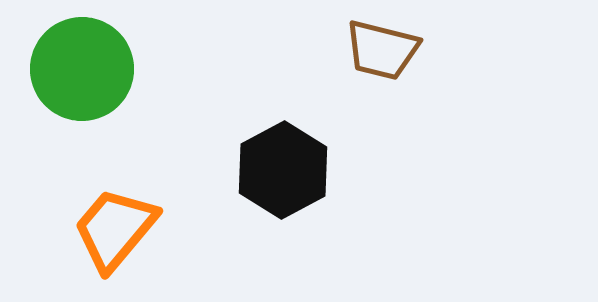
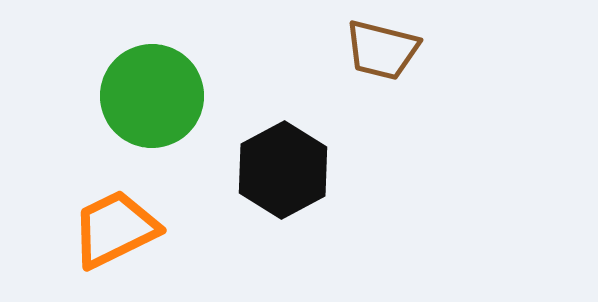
green circle: moved 70 px right, 27 px down
orange trapezoid: rotated 24 degrees clockwise
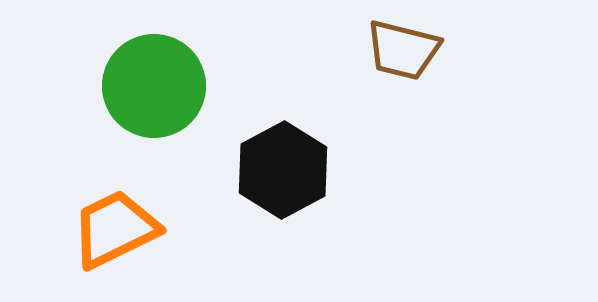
brown trapezoid: moved 21 px right
green circle: moved 2 px right, 10 px up
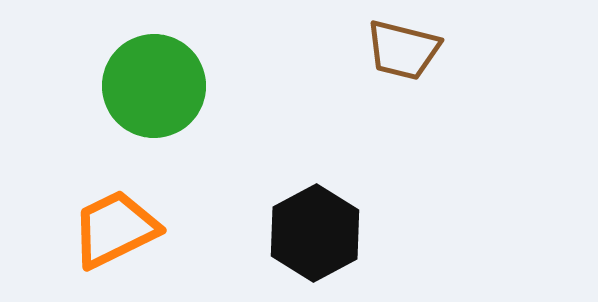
black hexagon: moved 32 px right, 63 px down
